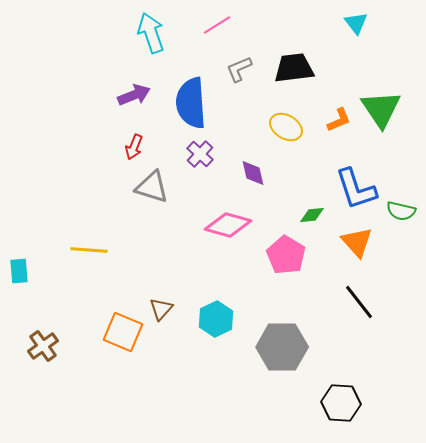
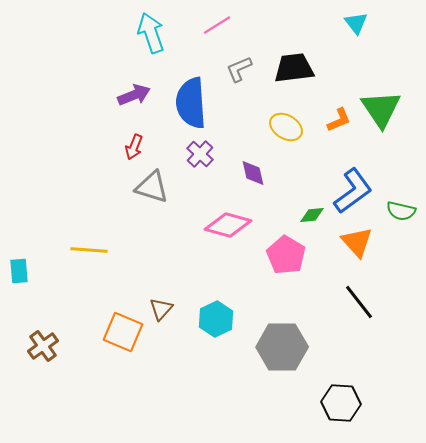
blue L-shape: moved 3 px left, 2 px down; rotated 108 degrees counterclockwise
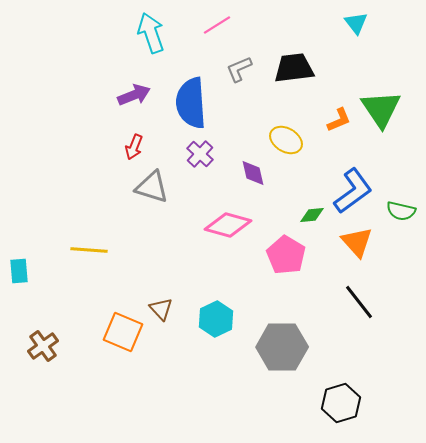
yellow ellipse: moved 13 px down
brown triangle: rotated 25 degrees counterclockwise
black hexagon: rotated 21 degrees counterclockwise
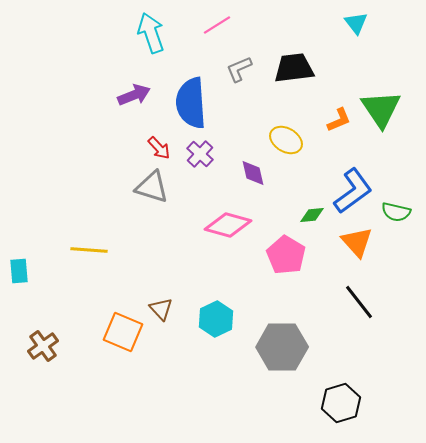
red arrow: moved 25 px right, 1 px down; rotated 65 degrees counterclockwise
green semicircle: moved 5 px left, 1 px down
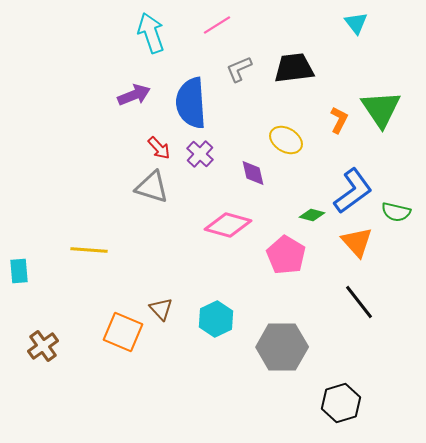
orange L-shape: rotated 40 degrees counterclockwise
green diamond: rotated 20 degrees clockwise
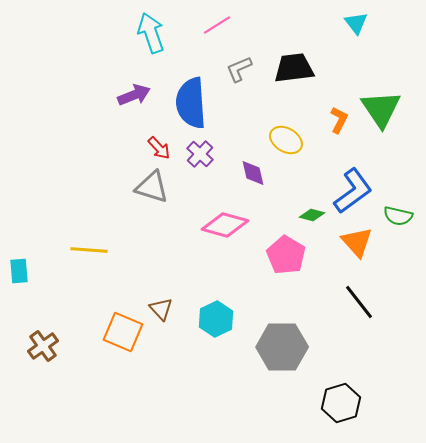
green semicircle: moved 2 px right, 4 px down
pink diamond: moved 3 px left
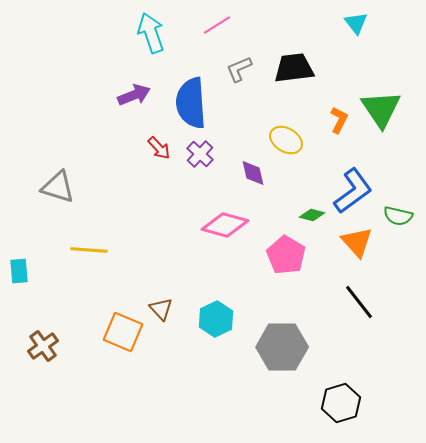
gray triangle: moved 94 px left
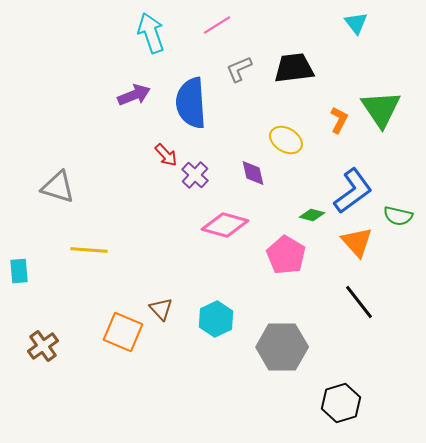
red arrow: moved 7 px right, 7 px down
purple cross: moved 5 px left, 21 px down
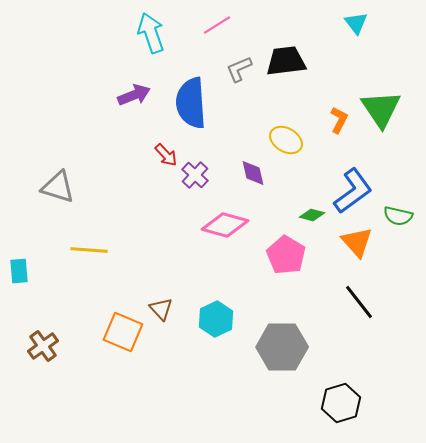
black trapezoid: moved 8 px left, 7 px up
